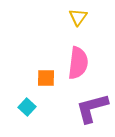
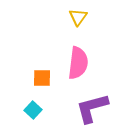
orange square: moved 4 px left
cyan square: moved 6 px right, 3 px down
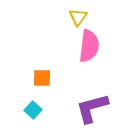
pink semicircle: moved 11 px right, 17 px up
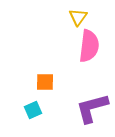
orange square: moved 3 px right, 4 px down
cyan square: rotated 24 degrees clockwise
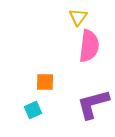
purple L-shape: moved 1 px right, 4 px up
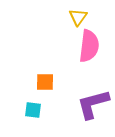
cyan square: rotated 30 degrees clockwise
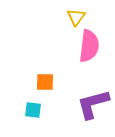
yellow triangle: moved 2 px left
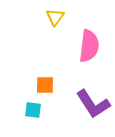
yellow triangle: moved 21 px left
orange square: moved 3 px down
purple L-shape: rotated 108 degrees counterclockwise
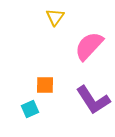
pink semicircle: rotated 144 degrees counterclockwise
purple L-shape: moved 4 px up
cyan square: moved 3 px left, 1 px up; rotated 30 degrees counterclockwise
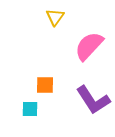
cyan square: rotated 24 degrees clockwise
